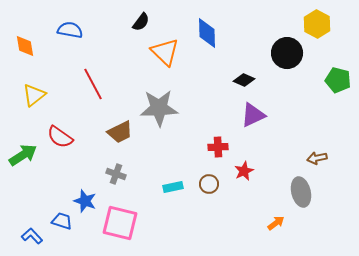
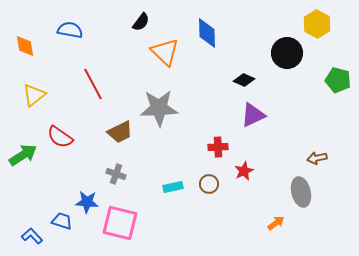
blue star: moved 2 px right, 1 px down; rotated 15 degrees counterclockwise
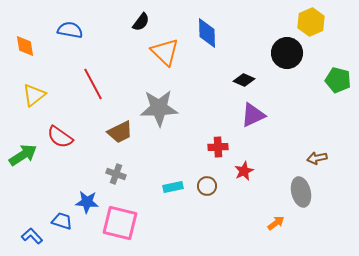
yellow hexagon: moved 6 px left, 2 px up; rotated 8 degrees clockwise
brown circle: moved 2 px left, 2 px down
